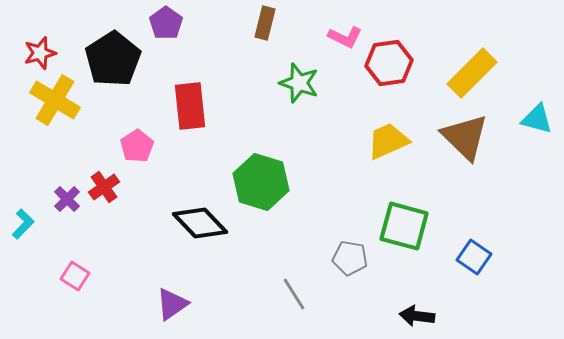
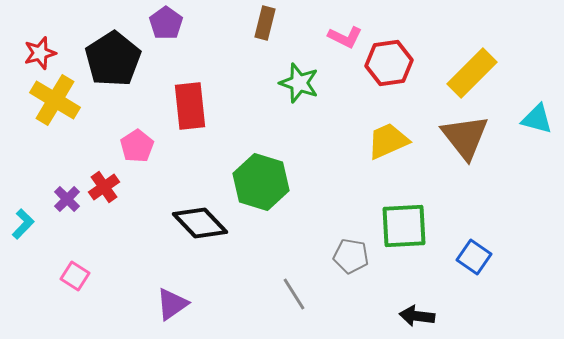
brown triangle: rotated 8 degrees clockwise
green square: rotated 18 degrees counterclockwise
gray pentagon: moved 1 px right, 2 px up
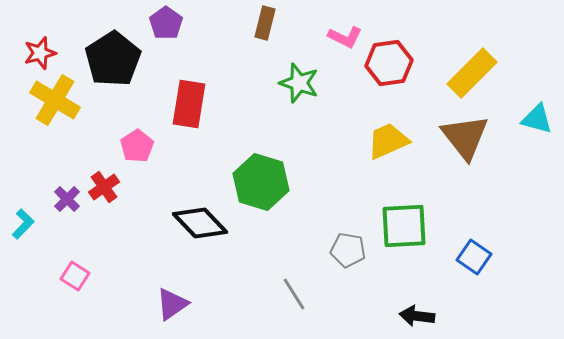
red rectangle: moved 1 px left, 2 px up; rotated 15 degrees clockwise
gray pentagon: moved 3 px left, 6 px up
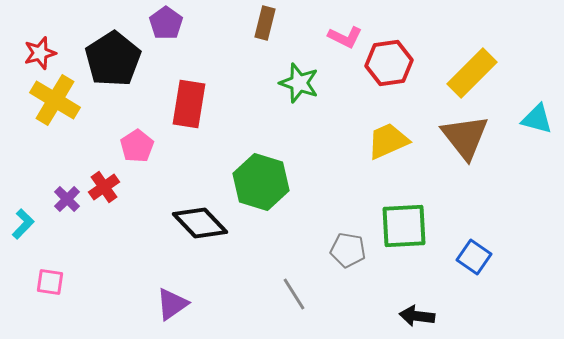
pink square: moved 25 px left, 6 px down; rotated 24 degrees counterclockwise
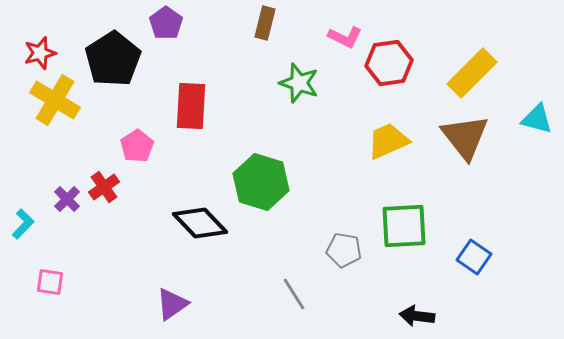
red rectangle: moved 2 px right, 2 px down; rotated 6 degrees counterclockwise
gray pentagon: moved 4 px left
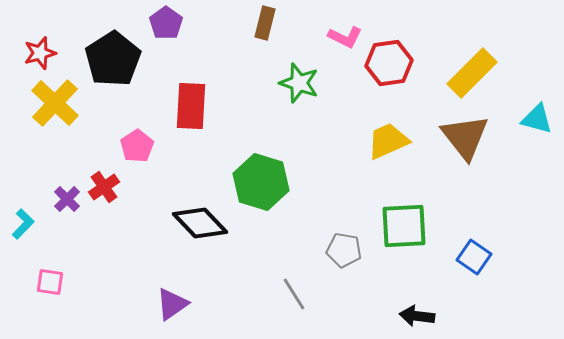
yellow cross: moved 3 px down; rotated 12 degrees clockwise
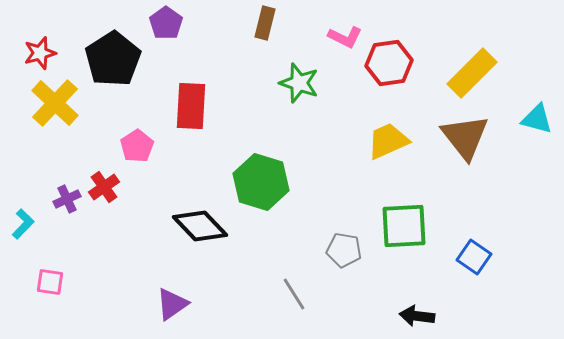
purple cross: rotated 20 degrees clockwise
black diamond: moved 3 px down
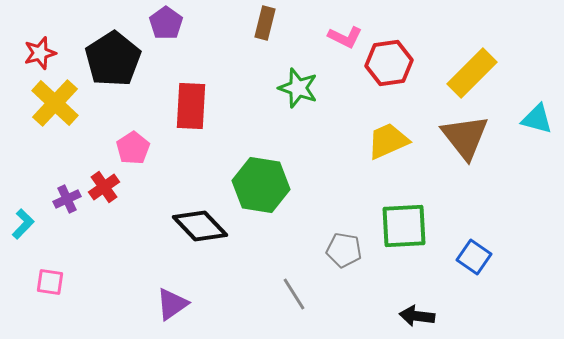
green star: moved 1 px left, 5 px down
pink pentagon: moved 4 px left, 2 px down
green hexagon: moved 3 px down; rotated 8 degrees counterclockwise
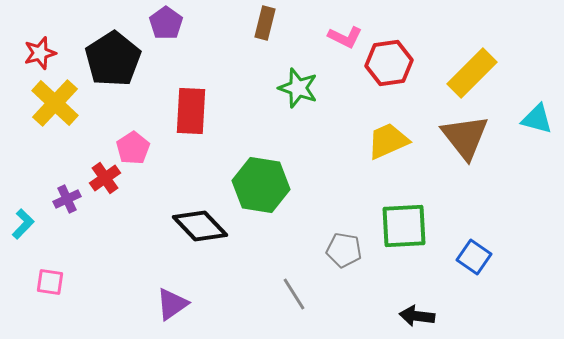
red rectangle: moved 5 px down
red cross: moved 1 px right, 9 px up
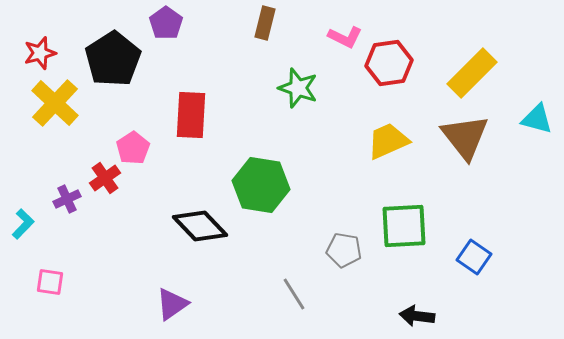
red rectangle: moved 4 px down
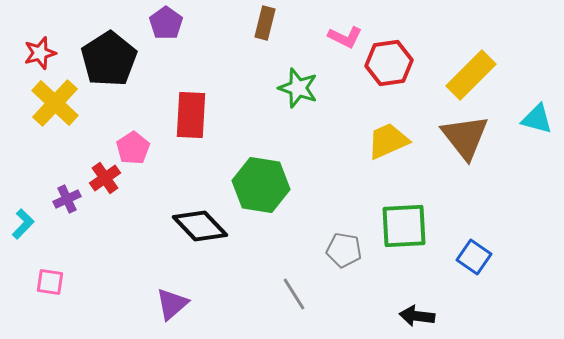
black pentagon: moved 4 px left
yellow rectangle: moved 1 px left, 2 px down
purple triangle: rotated 6 degrees counterclockwise
